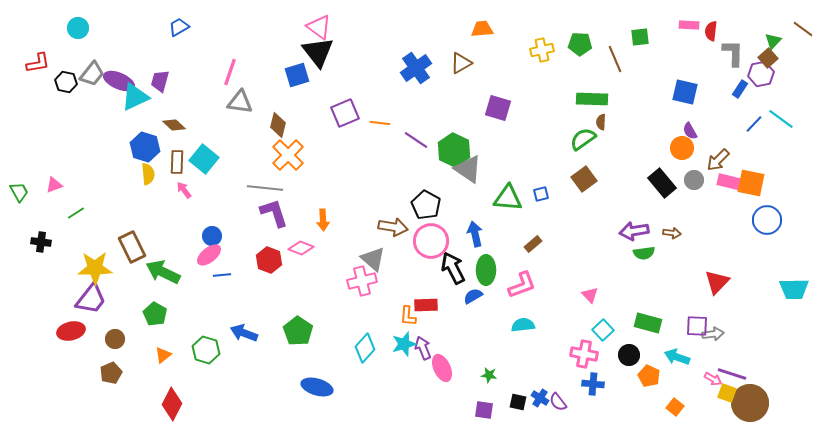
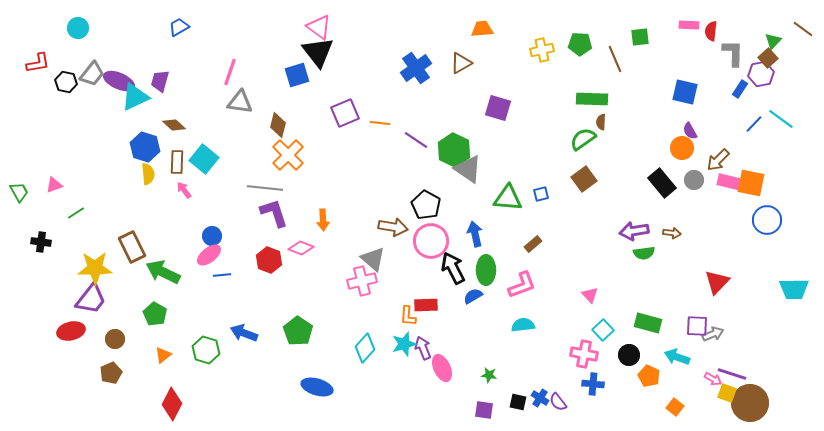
gray arrow at (713, 334): rotated 15 degrees counterclockwise
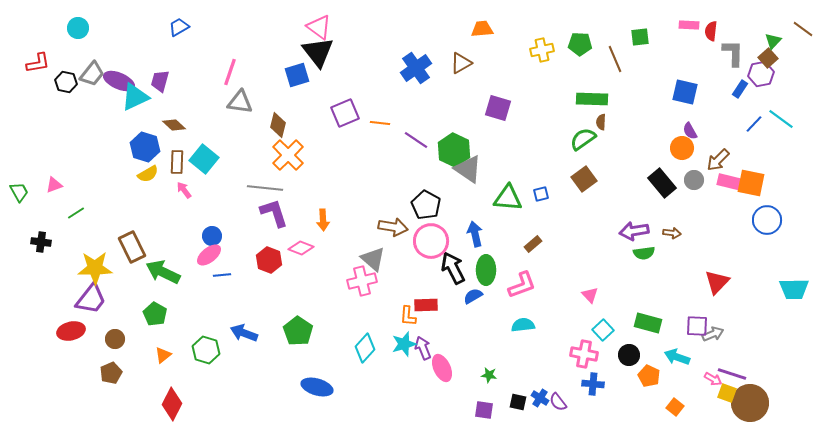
yellow semicircle at (148, 174): rotated 65 degrees clockwise
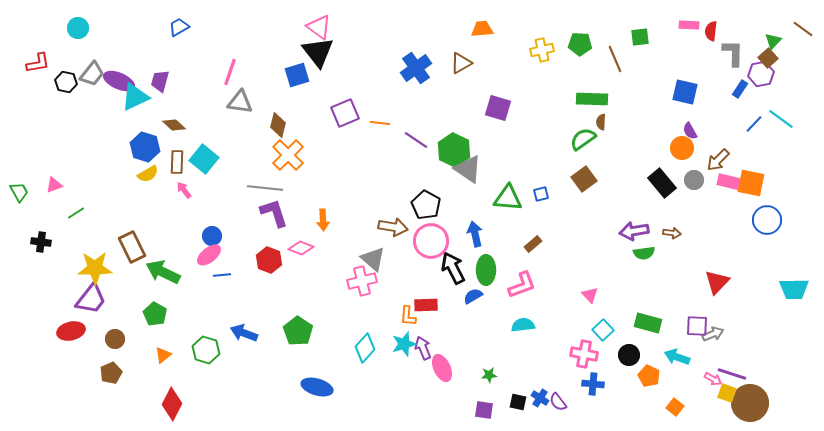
green star at (489, 375): rotated 14 degrees counterclockwise
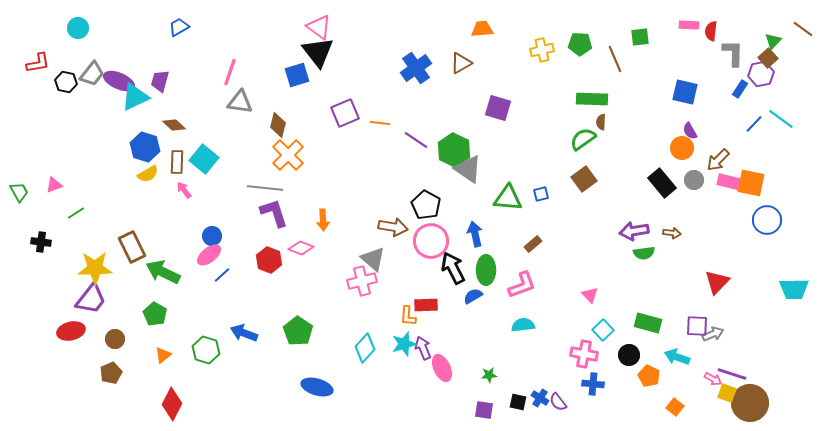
blue line at (222, 275): rotated 36 degrees counterclockwise
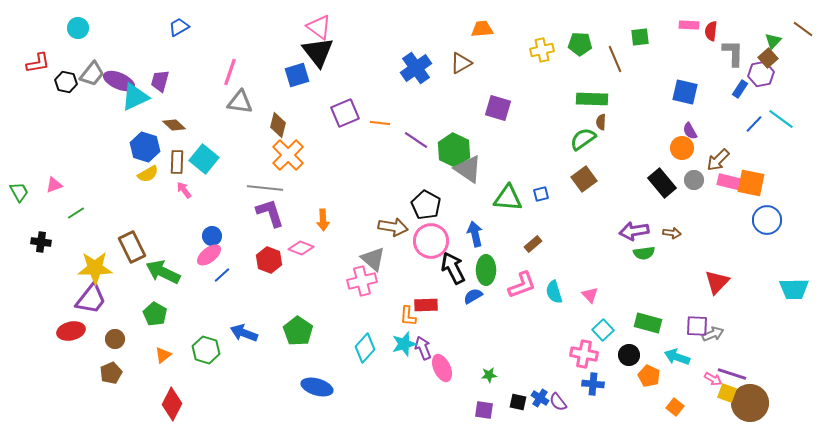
purple L-shape at (274, 213): moved 4 px left
cyan semicircle at (523, 325): moved 31 px right, 33 px up; rotated 100 degrees counterclockwise
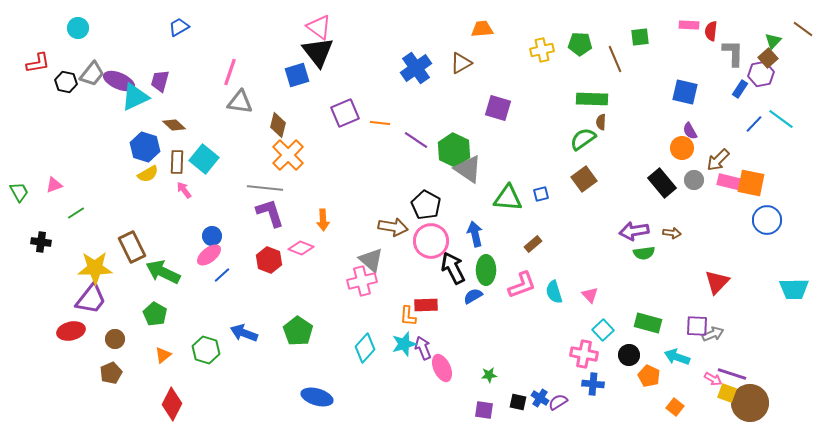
gray triangle at (373, 259): moved 2 px left, 1 px down
blue ellipse at (317, 387): moved 10 px down
purple semicircle at (558, 402): rotated 96 degrees clockwise
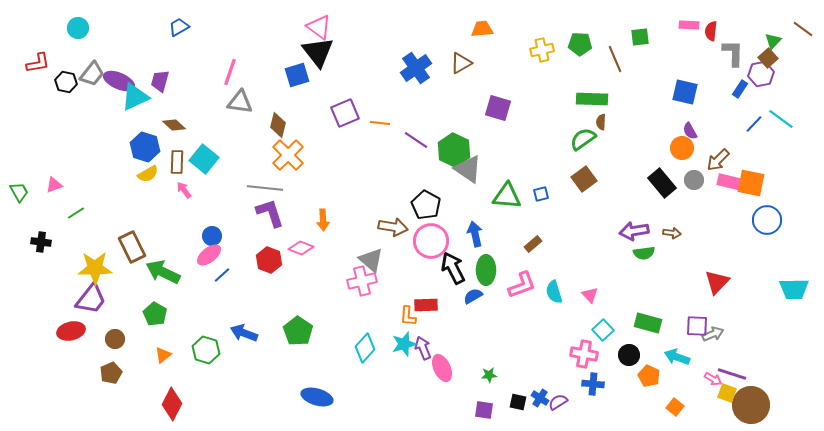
green triangle at (508, 198): moved 1 px left, 2 px up
brown circle at (750, 403): moved 1 px right, 2 px down
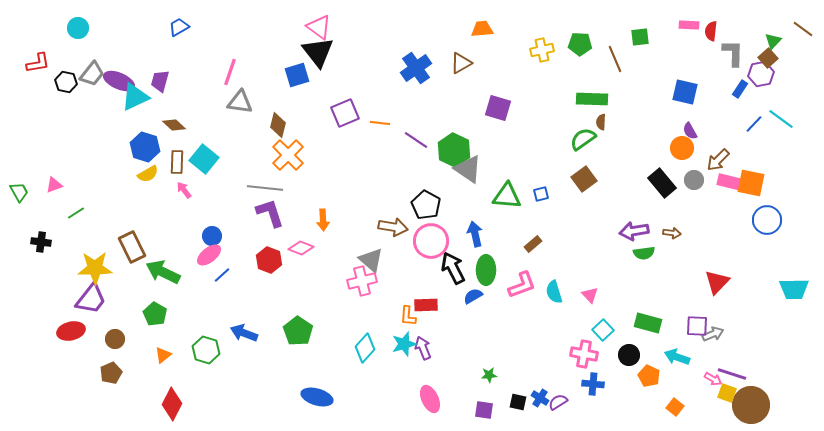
pink ellipse at (442, 368): moved 12 px left, 31 px down
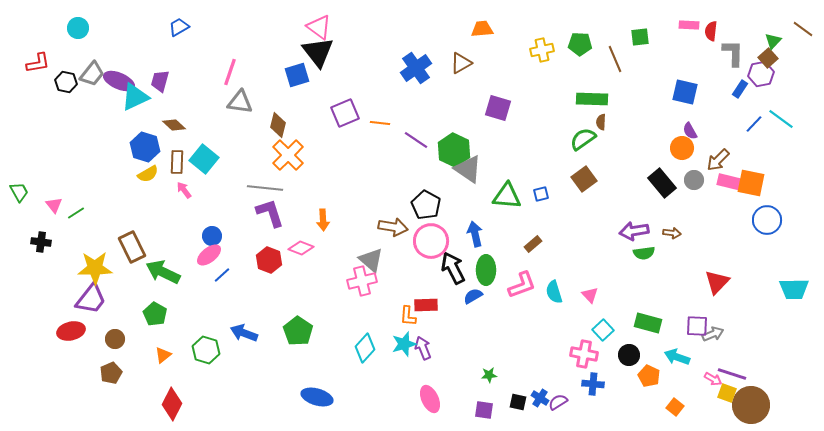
pink triangle at (54, 185): moved 20 px down; rotated 48 degrees counterclockwise
